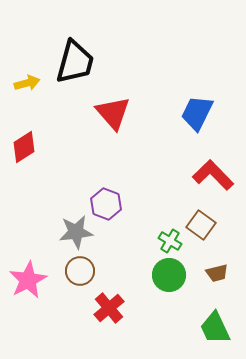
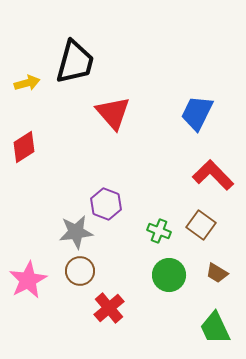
green cross: moved 11 px left, 10 px up; rotated 10 degrees counterclockwise
brown trapezoid: rotated 45 degrees clockwise
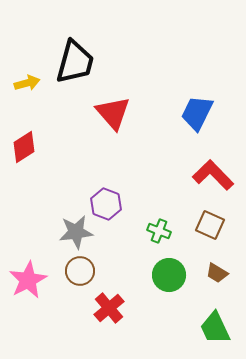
brown square: moved 9 px right; rotated 12 degrees counterclockwise
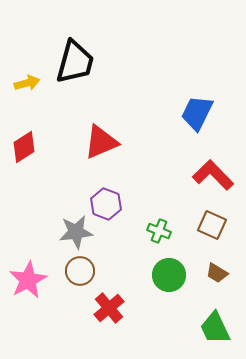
red triangle: moved 12 px left, 29 px down; rotated 48 degrees clockwise
brown square: moved 2 px right
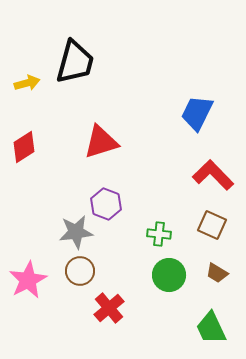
red triangle: rotated 6 degrees clockwise
green cross: moved 3 px down; rotated 15 degrees counterclockwise
green trapezoid: moved 4 px left
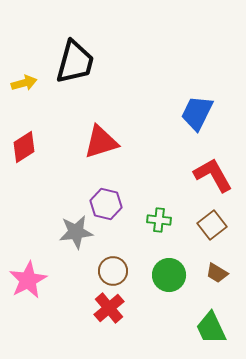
yellow arrow: moved 3 px left
red L-shape: rotated 15 degrees clockwise
purple hexagon: rotated 8 degrees counterclockwise
brown square: rotated 28 degrees clockwise
green cross: moved 14 px up
brown circle: moved 33 px right
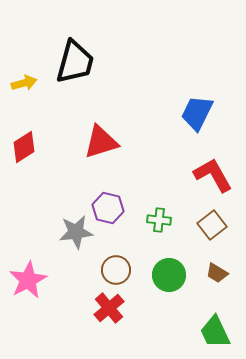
purple hexagon: moved 2 px right, 4 px down
brown circle: moved 3 px right, 1 px up
green trapezoid: moved 4 px right, 4 px down
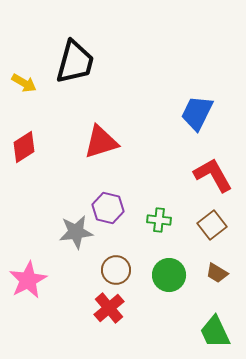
yellow arrow: rotated 45 degrees clockwise
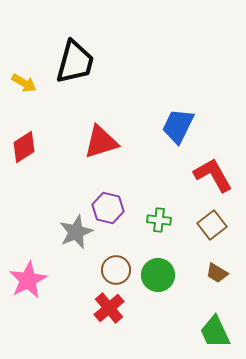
blue trapezoid: moved 19 px left, 13 px down
gray star: rotated 16 degrees counterclockwise
green circle: moved 11 px left
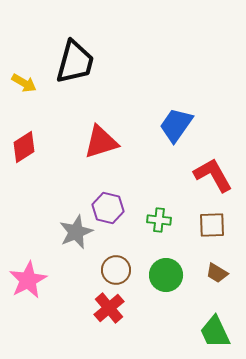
blue trapezoid: moved 2 px left, 1 px up; rotated 9 degrees clockwise
brown square: rotated 36 degrees clockwise
green circle: moved 8 px right
